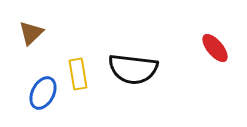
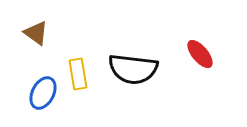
brown triangle: moved 5 px right; rotated 40 degrees counterclockwise
red ellipse: moved 15 px left, 6 px down
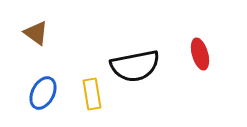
red ellipse: rotated 24 degrees clockwise
black semicircle: moved 2 px right, 3 px up; rotated 18 degrees counterclockwise
yellow rectangle: moved 14 px right, 20 px down
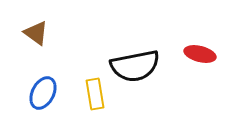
red ellipse: rotated 60 degrees counterclockwise
yellow rectangle: moved 3 px right
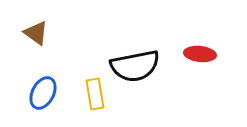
red ellipse: rotated 8 degrees counterclockwise
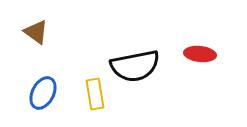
brown triangle: moved 1 px up
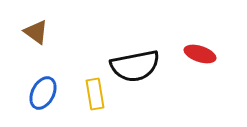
red ellipse: rotated 12 degrees clockwise
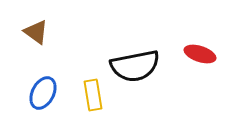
yellow rectangle: moved 2 px left, 1 px down
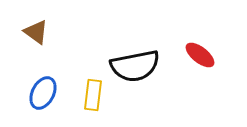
red ellipse: moved 1 px down; rotated 20 degrees clockwise
yellow rectangle: rotated 16 degrees clockwise
